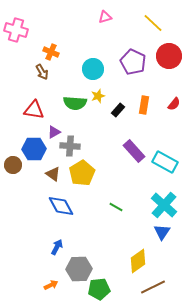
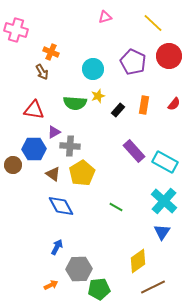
cyan cross: moved 4 px up
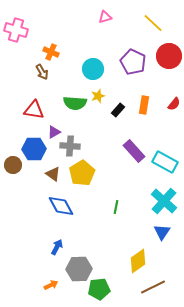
green line: rotated 72 degrees clockwise
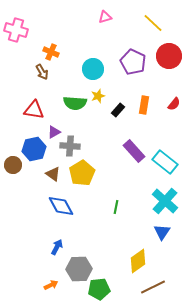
blue hexagon: rotated 10 degrees counterclockwise
cyan rectangle: rotated 10 degrees clockwise
cyan cross: moved 1 px right
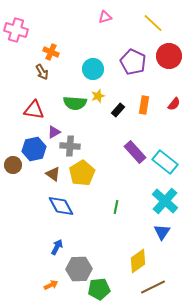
purple rectangle: moved 1 px right, 1 px down
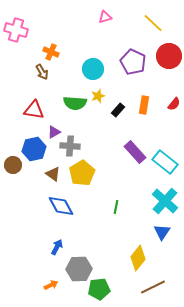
yellow diamond: moved 3 px up; rotated 15 degrees counterclockwise
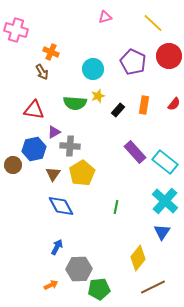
brown triangle: rotated 28 degrees clockwise
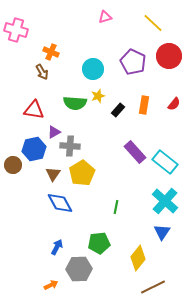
blue diamond: moved 1 px left, 3 px up
green pentagon: moved 46 px up
